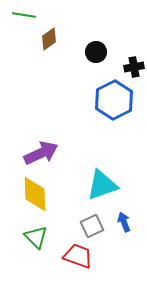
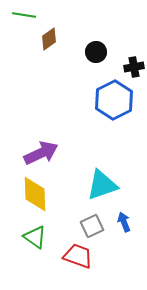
green triangle: moved 1 px left; rotated 10 degrees counterclockwise
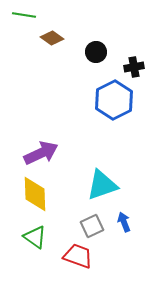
brown diamond: moved 3 px right, 1 px up; rotated 70 degrees clockwise
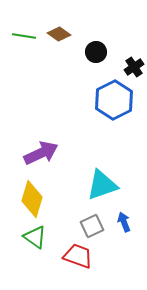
green line: moved 21 px down
brown diamond: moved 7 px right, 4 px up
black cross: rotated 24 degrees counterclockwise
yellow diamond: moved 3 px left, 5 px down; rotated 18 degrees clockwise
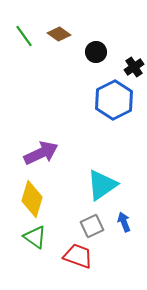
green line: rotated 45 degrees clockwise
cyan triangle: rotated 16 degrees counterclockwise
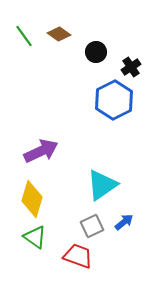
black cross: moved 3 px left
purple arrow: moved 2 px up
blue arrow: rotated 72 degrees clockwise
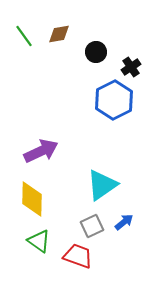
brown diamond: rotated 45 degrees counterclockwise
yellow diamond: rotated 15 degrees counterclockwise
green triangle: moved 4 px right, 4 px down
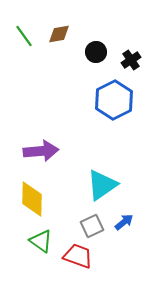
black cross: moved 7 px up
purple arrow: rotated 20 degrees clockwise
green triangle: moved 2 px right
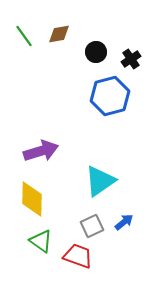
black cross: moved 1 px up
blue hexagon: moved 4 px left, 4 px up; rotated 12 degrees clockwise
purple arrow: rotated 12 degrees counterclockwise
cyan triangle: moved 2 px left, 4 px up
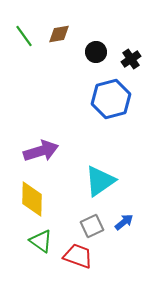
blue hexagon: moved 1 px right, 3 px down
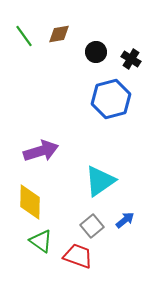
black cross: rotated 24 degrees counterclockwise
yellow diamond: moved 2 px left, 3 px down
blue arrow: moved 1 px right, 2 px up
gray square: rotated 15 degrees counterclockwise
